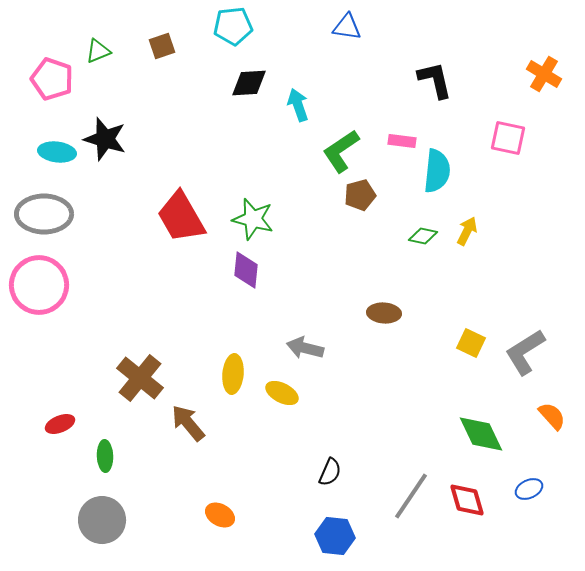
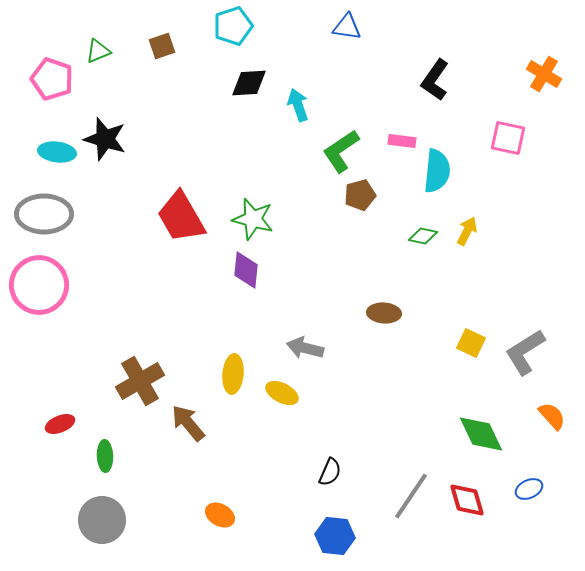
cyan pentagon at (233, 26): rotated 12 degrees counterclockwise
black L-shape at (435, 80): rotated 132 degrees counterclockwise
brown cross at (140, 378): moved 3 px down; rotated 21 degrees clockwise
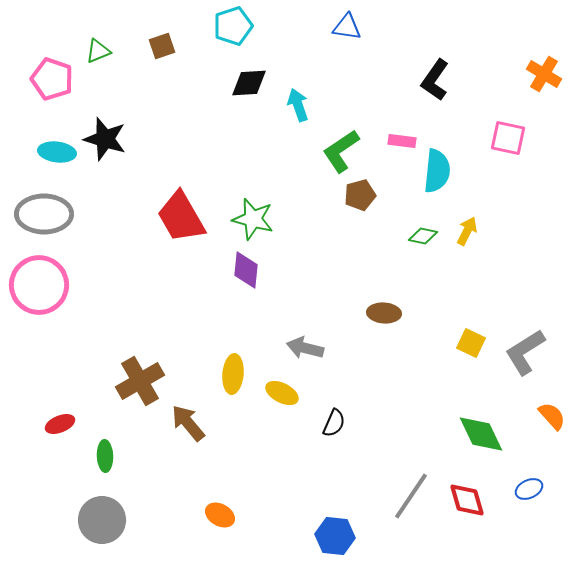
black semicircle at (330, 472): moved 4 px right, 49 px up
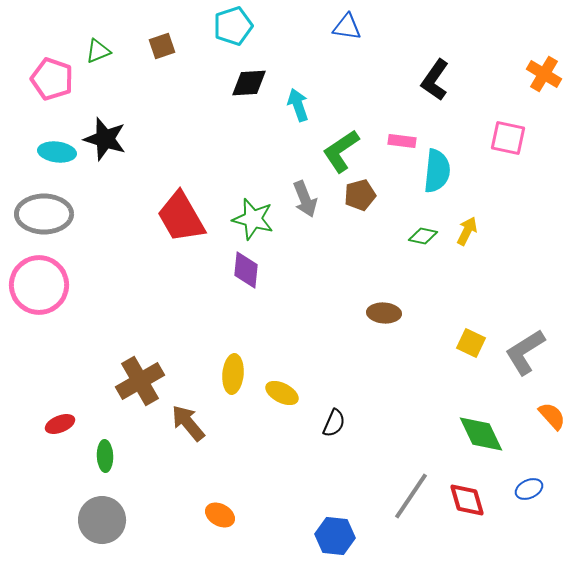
gray arrow at (305, 348): moved 149 px up; rotated 126 degrees counterclockwise
